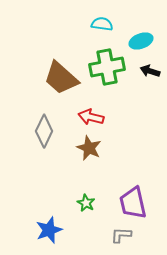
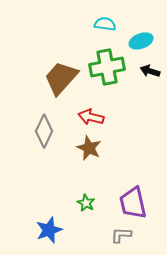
cyan semicircle: moved 3 px right
brown trapezoid: rotated 90 degrees clockwise
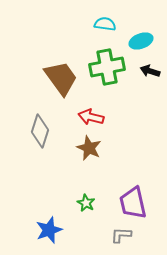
brown trapezoid: rotated 102 degrees clockwise
gray diamond: moved 4 px left; rotated 8 degrees counterclockwise
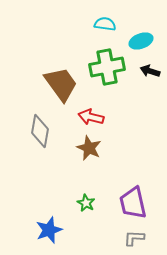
brown trapezoid: moved 6 px down
gray diamond: rotated 8 degrees counterclockwise
gray L-shape: moved 13 px right, 3 px down
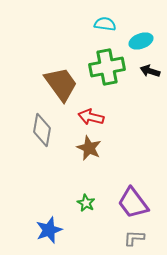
gray diamond: moved 2 px right, 1 px up
purple trapezoid: rotated 24 degrees counterclockwise
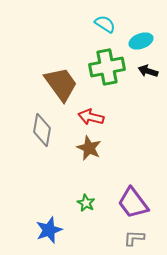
cyan semicircle: rotated 25 degrees clockwise
black arrow: moved 2 px left
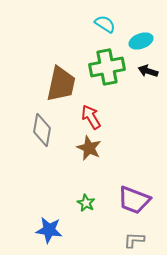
brown trapezoid: rotated 48 degrees clockwise
red arrow: rotated 45 degrees clockwise
purple trapezoid: moved 1 px right, 3 px up; rotated 32 degrees counterclockwise
blue star: rotated 28 degrees clockwise
gray L-shape: moved 2 px down
